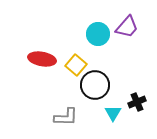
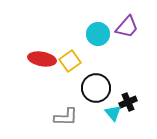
yellow square: moved 6 px left, 4 px up; rotated 15 degrees clockwise
black circle: moved 1 px right, 3 px down
black cross: moved 9 px left
cyan triangle: rotated 12 degrees counterclockwise
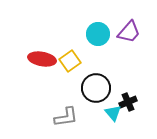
purple trapezoid: moved 2 px right, 5 px down
gray L-shape: rotated 10 degrees counterclockwise
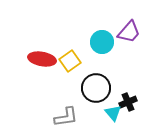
cyan circle: moved 4 px right, 8 px down
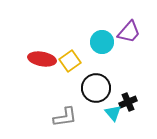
gray L-shape: moved 1 px left
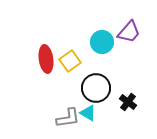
red ellipse: moved 4 px right; rotated 72 degrees clockwise
black cross: rotated 30 degrees counterclockwise
cyan triangle: moved 25 px left; rotated 18 degrees counterclockwise
gray L-shape: moved 3 px right, 1 px down
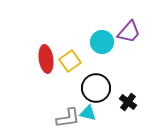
cyan triangle: rotated 18 degrees counterclockwise
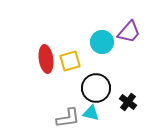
yellow square: rotated 20 degrees clockwise
cyan triangle: moved 3 px right
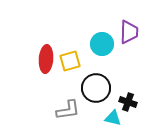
purple trapezoid: rotated 40 degrees counterclockwise
cyan circle: moved 2 px down
red ellipse: rotated 12 degrees clockwise
black cross: rotated 18 degrees counterclockwise
cyan triangle: moved 22 px right, 5 px down
gray L-shape: moved 8 px up
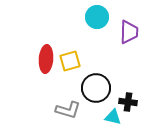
cyan circle: moved 5 px left, 27 px up
black cross: rotated 12 degrees counterclockwise
gray L-shape: rotated 25 degrees clockwise
cyan triangle: moved 1 px up
